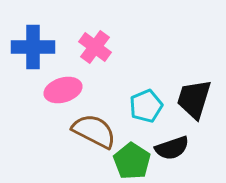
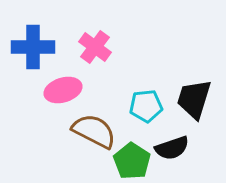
cyan pentagon: rotated 16 degrees clockwise
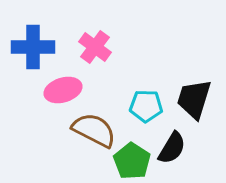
cyan pentagon: rotated 8 degrees clockwise
brown semicircle: moved 1 px up
black semicircle: rotated 40 degrees counterclockwise
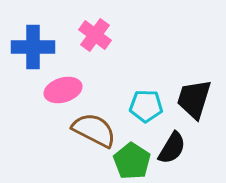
pink cross: moved 12 px up
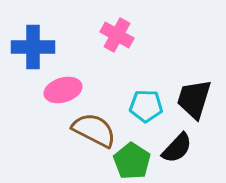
pink cross: moved 22 px right; rotated 8 degrees counterclockwise
black semicircle: moved 5 px right; rotated 12 degrees clockwise
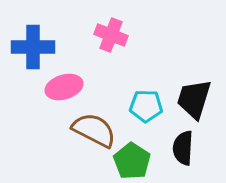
pink cross: moved 6 px left; rotated 8 degrees counterclockwise
pink ellipse: moved 1 px right, 3 px up
black semicircle: moved 6 px right; rotated 140 degrees clockwise
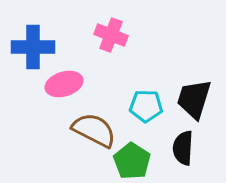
pink ellipse: moved 3 px up
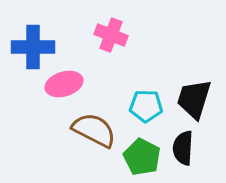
green pentagon: moved 10 px right, 4 px up; rotated 6 degrees counterclockwise
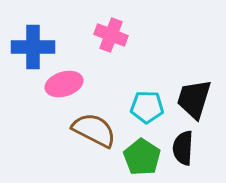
cyan pentagon: moved 1 px right, 1 px down
green pentagon: rotated 6 degrees clockwise
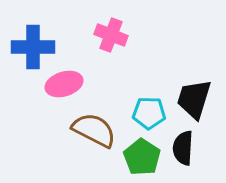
cyan pentagon: moved 2 px right, 6 px down
